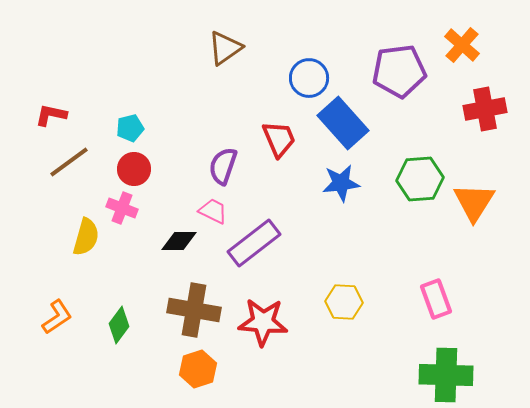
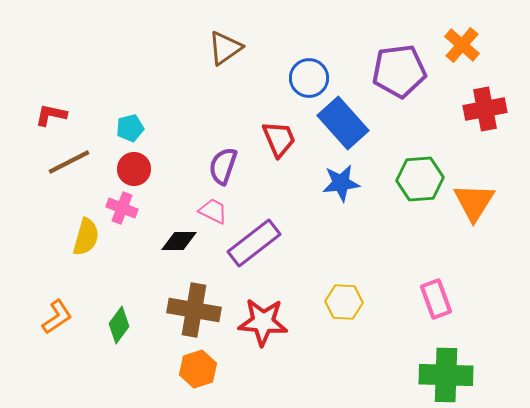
brown line: rotated 9 degrees clockwise
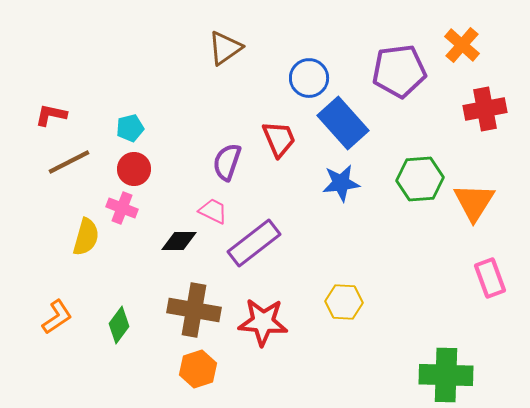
purple semicircle: moved 4 px right, 4 px up
pink rectangle: moved 54 px right, 21 px up
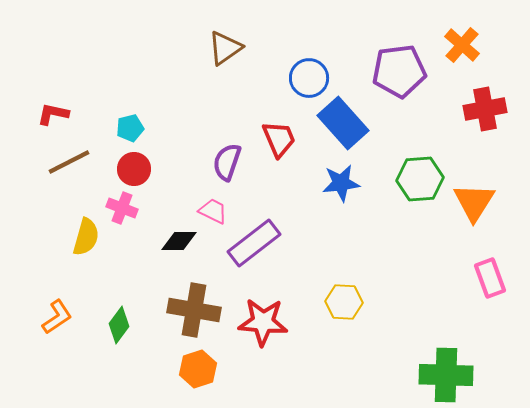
red L-shape: moved 2 px right, 1 px up
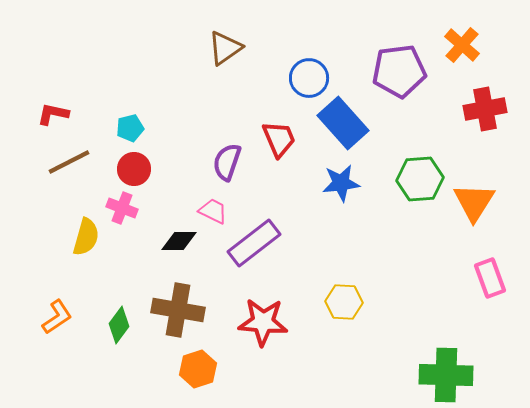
brown cross: moved 16 px left
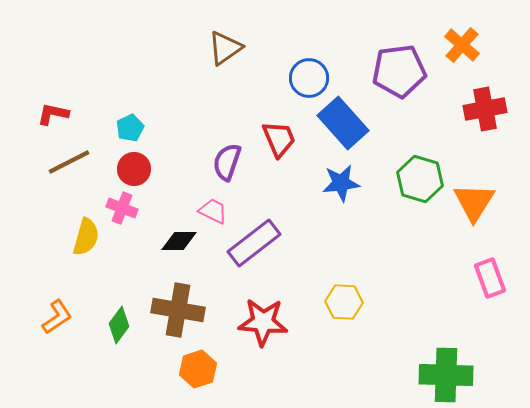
cyan pentagon: rotated 12 degrees counterclockwise
green hexagon: rotated 21 degrees clockwise
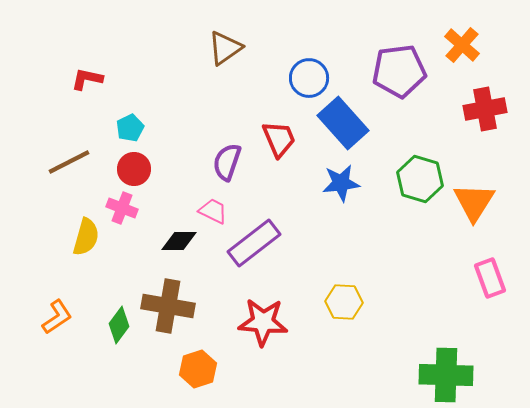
red L-shape: moved 34 px right, 35 px up
brown cross: moved 10 px left, 4 px up
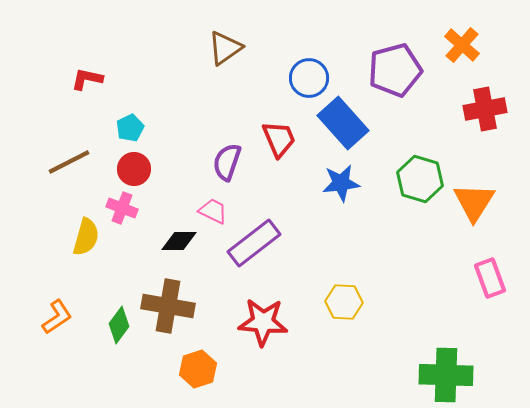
purple pentagon: moved 4 px left, 1 px up; rotated 8 degrees counterclockwise
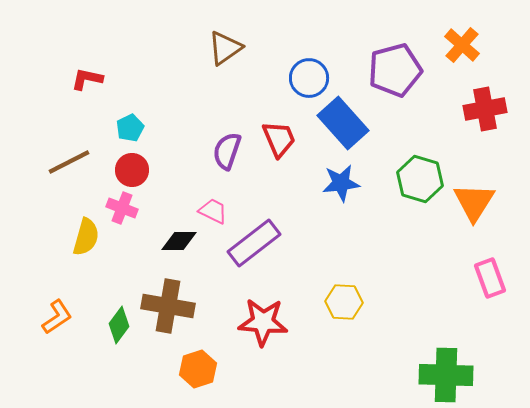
purple semicircle: moved 11 px up
red circle: moved 2 px left, 1 px down
